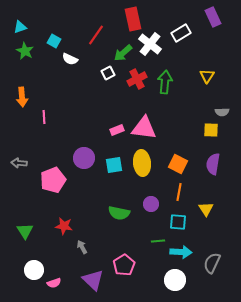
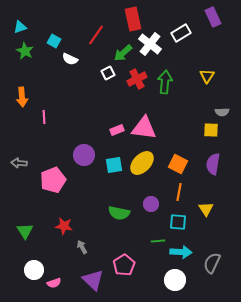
purple circle at (84, 158): moved 3 px up
yellow ellipse at (142, 163): rotated 50 degrees clockwise
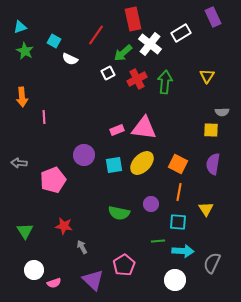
cyan arrow at (181, 252): moved 2 px right, 1 px up
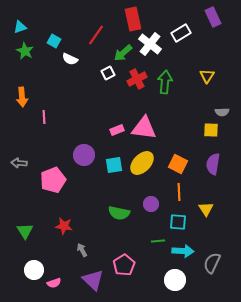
orange line at (179, 192): rotated 12 degrees counterclockwise
gray arrow at (82, 247): moved 3 px down
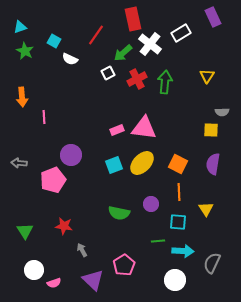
purple circle at (84, 155): moved 13 px left
cyan square at (114, 165): rotated 12 degrees counterclockwise
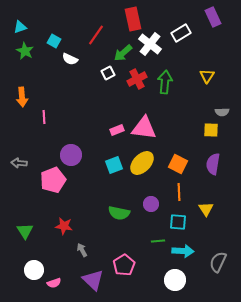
gray semicircle at (212, 263): moved 6 px right, 1 px up
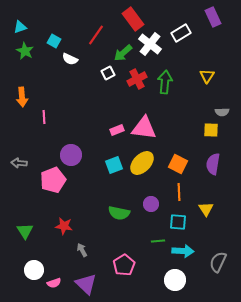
red rectangle at (133, 19): rotated 25 degrees counterclockwise
purple triangle at (93, 280): moved 7 px left, 4 px down
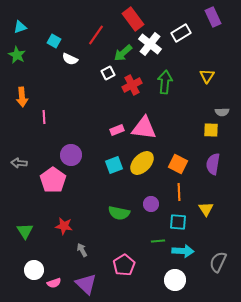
green star at (25, 51): moved 8 px left, 4 px down
red cross at (137, 79): moved 5 px left, 6 px down
pink pentagon at (53, 180): rotated 15 degrees counterclockwise
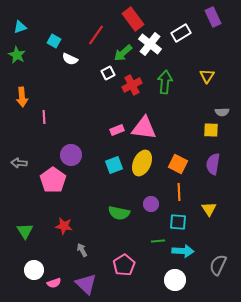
yellow ellipse at (142, 163): rotated 20 degrees counterclockwise
yellow triangle at (206, 209): moved 3 px right
gray semicircle at (218, 262): moved 3 px down
